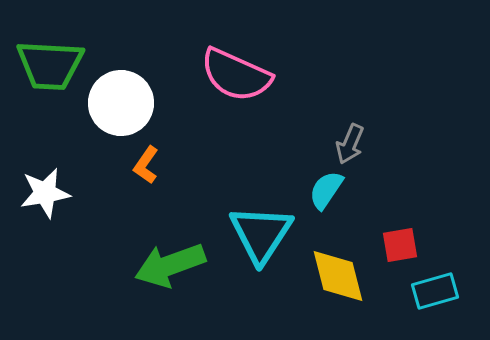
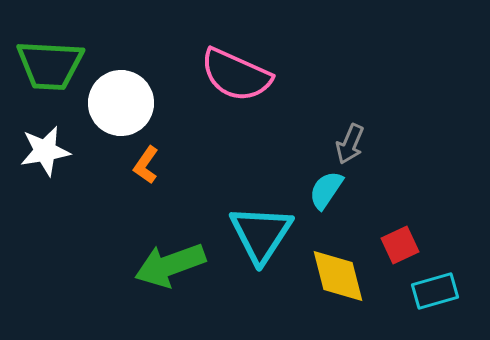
white star: moved 42 px up
red square: rotated 15 degrees counterclockwise
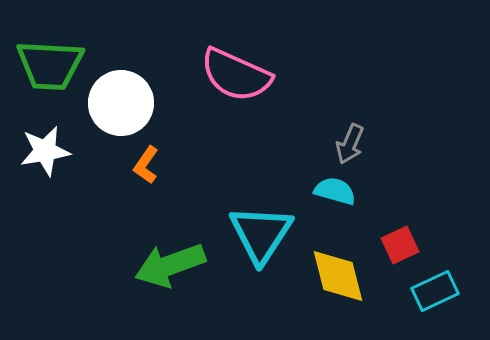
cyan semicircle: moved 9 px right, 1 px down; rotated 72 degrees clockwise
cyan rectangle: rotated 9 degrees counterclockwise
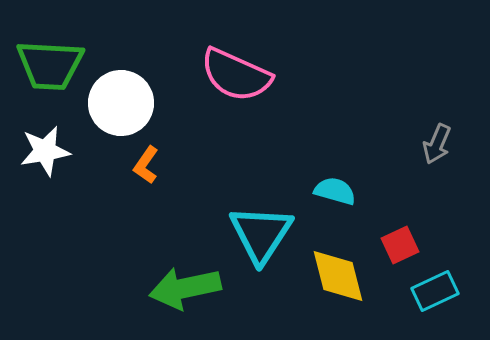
gray arrow: moved 87 px right
green arrow: moved 15 px right, 23 px down; rotated 8 degrees clockwise
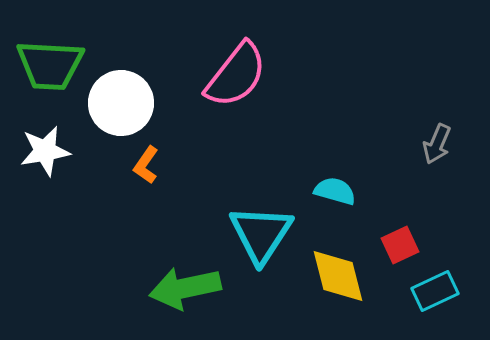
pink semicircle: rotated 76 degrees counterclockwise
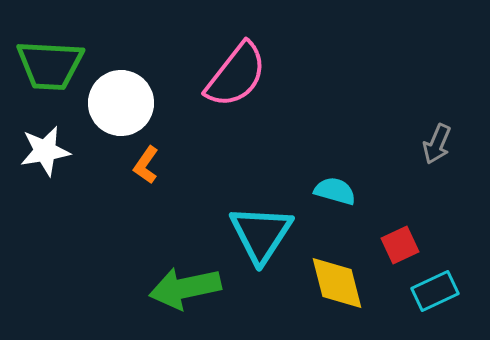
yellow diamond: moved 1 px left, 7 px down
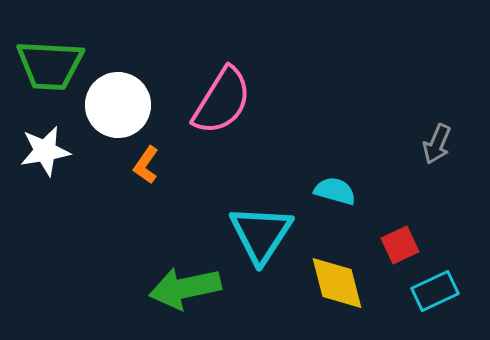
pink semicircle: moved 14 px left, 26 px down; rotated 6 degrees counterclockwise
white circle: moved 3 px left, 2 px down
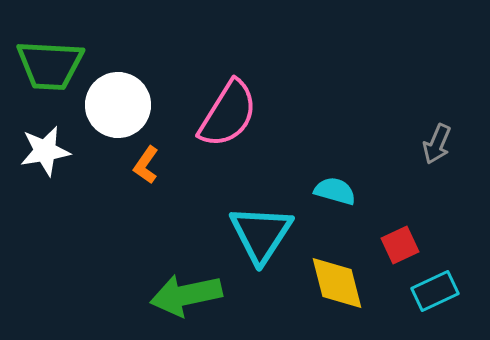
pink semicircle: moved 6 px right, 13 px down
green arrow: moved 1 px right, 7 px down
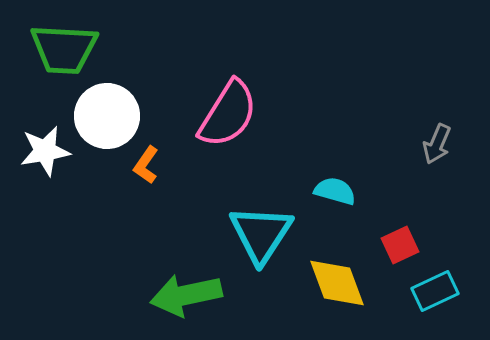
green trapezoid: moved 14 px right, 16 px up
white circle: moved 11 px left, 11 px down
yellow diamond: rotated 6 degrees counterclockwise
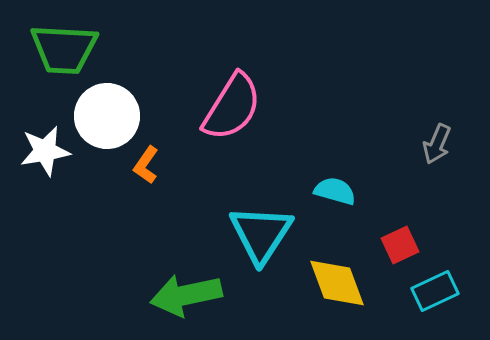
pink semicircle: moved 4 px right, 7 px up
